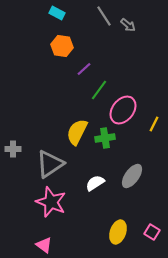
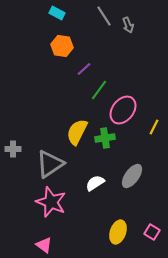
gray arrow: rotated 28 degrees clockwise
yellow line: moved 3 px down
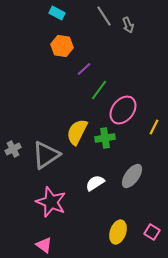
gray cross: rotated 28 degrees counterclockwise
gray triangle: moved 4 px left, 9 px up
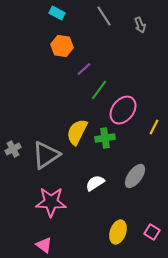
gray arrow: moved 12 px right
gray ellipse: moved 3 px right
pink star: rotated 20 degrees counterclockwise
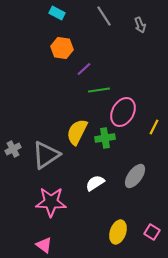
orange hexagon: moved 2 px down
green line: rotated 45 degrees clockwise
pink ellipse: moved 2 px down; rotated 8 degrees counterclockwise
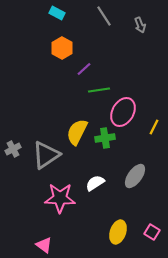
orange hexagon: rotated 20 degrees clockwise
pink star: moved 9 px right, 4 px up
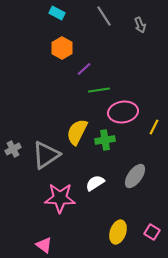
pink ellipse: rotated 52 degrees clockwise
green cross: moved 2 px down
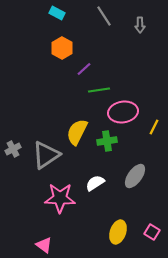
gray arrow: rotated 21 degrees clockwise
green cross: moved 2 px right, 1 px down
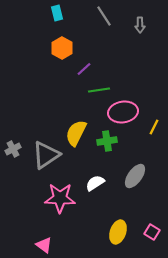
cyan rectangle: rotated 49 degrees clockwise
yellow semicircle: moved 1 px left, 1 px down
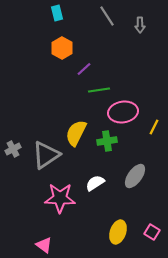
gray line: moved 3 px right
